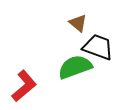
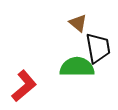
black trapezoid: moved 1 px down; rotated 60 degrees clockwise
green semicircle: moved 2 px right; rotated 20 degrees clockwise
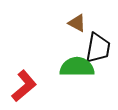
brown triangle: moved 1 px left; rotated 12 degrees counterclockwise
black trapezoid: rotated 20 degrees clockwise
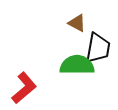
green semicircle: moved 2 px up
red L-shape: moved 2 px down
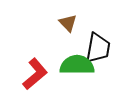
brown triangle: moved 9 px left; rotated 18 degrees clockwise
red L-shape: moved 11 px right, 14 px up
